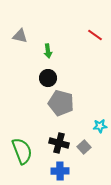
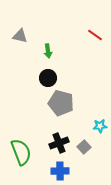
black cross: rotated 36 degrees counterclockwise
green semicircle: moved 1 px left, 1 px down
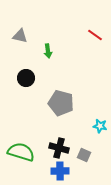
black circle: moved 22 px left
cyan star: rotated 16 degrees clockwise
black cross: moved 5 px down; rotated 36 degrees clockwise
gray square: moved 8 px down; rotated 24 degrees counterclockwise
green semicircle: rotated 52 degrees counterclockwise
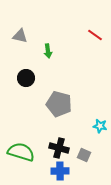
gray pentagon: moved 2 px left, 1 px down
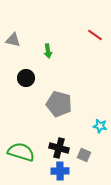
gray triangle: moved 7 px left, 4 px down
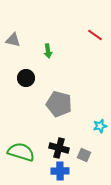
cyan star: rotated 24 degrees counterclockwise
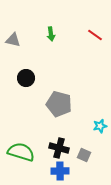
green arrow: moved 3 px right, 17 px up
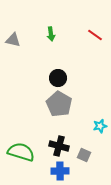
black circle: moved 32 px right
gray pentagon: rotated 15 degrees clockwise
black cross: moved 2 px up
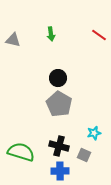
red line: moved 4 px right
cyan star: moved 6 px left, 7 px down
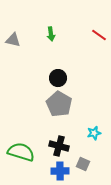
gray square: moved 1 px left, 9 px down
